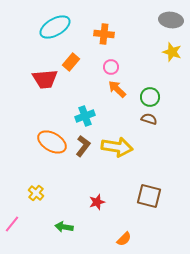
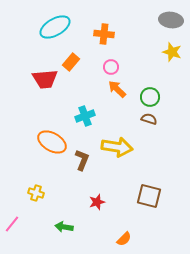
brown L-shape: moved 1 px left, 14 px down; rotated 15 degrees counterclockwise
yellow cross: rotated 21 degrees counterclockwise
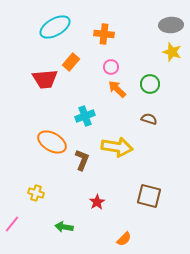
gray ellipse: moved 5 px down; rotated 10 degrees counterclockwise
green circle: moved 13 px up
red star: rotated 14 degrees counterclockwise
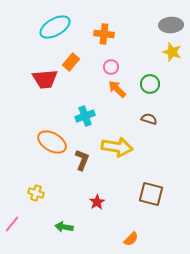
brown square: moved 2 px right, 2 px up
orange semicircle: moved 7 px right
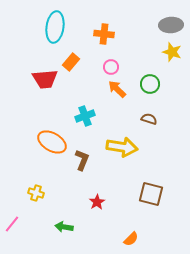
cyan ellipse: rotated 52 degrees counterclockwise
yellow arrow: moved 5 px right
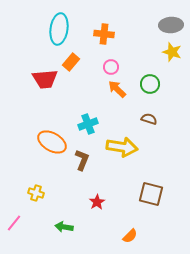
cyan ellipse: moved 4 px right, 2 px down
cyan cross: moved 3 px right, 8 px down
pink line: moved 2 px right, 1 px up
orange semicircle: moved 1 px left, 3 px up
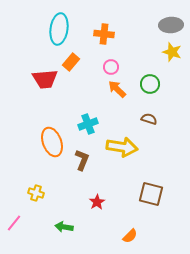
orange ellipse: rotated 40 degrees clockwise
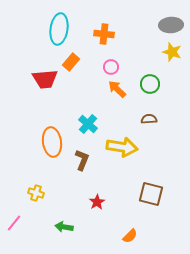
brown semicircle: rotated 21 degrees counterclockwise
cyan cross: rotated 30 degrees counterclockwise
orange ellipse: rotated 12 degrees clockwise
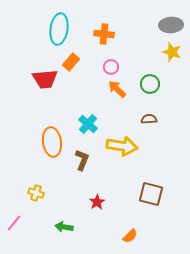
yellow arrow: moved 1 px up
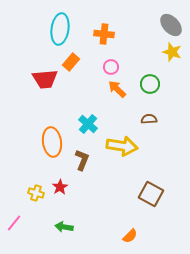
gray ellipse: rotated 50 degrees clockwise
cyan ellipse: moved 1 px right
brown square: rotated 15 degrees clockwise
red star: moved 37 px left, 15 px up
